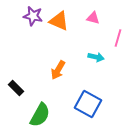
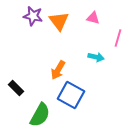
orange triangle: rotated 30 degrees clockwise
blue square: moved 17 px left, 9 px up
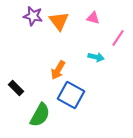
pink line: rotated 18 degrees clockwise
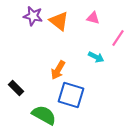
orange triangle: rotated 15 degrees counterclockwise
cyan arrow: rotated 14 degrees clockwise
blue square: rotated 12 degrees counterclockwise
green semicircle: moved 4 px right; rotated 90 degrees counterclockwise
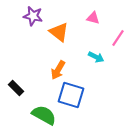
orange triangle: moved 11 px down
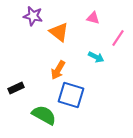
black rectangle: rotated 70 degrees counterclockwise
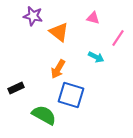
orange arrow: moved 1 px up
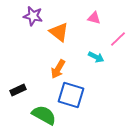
pink triangle: moved 1 px right
pink line: moved 1 px down; rotated 12 degrees clockwise
black rectangle: moved 2 px right, 2 px down
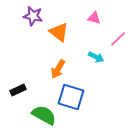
blue square: moved 2 px down
